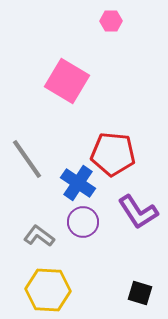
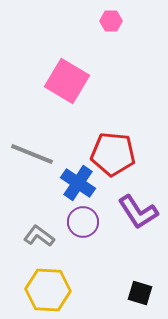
gray line: moved 5 px right, 5 px up; rotated 33 degrees counterclockwise
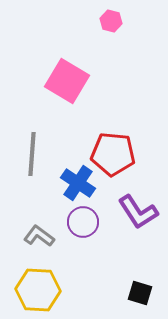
pink hexagon: rotated 15 degrees clockwise
gray line: rotated 72 degrees clockwise
yellow hexagon: moved 10 px left
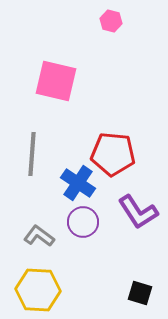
pink square: moved 11 px left; rotated 18 degrees counterclockwise
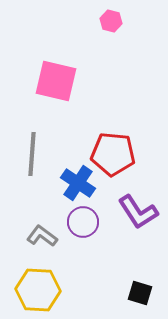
gray L-shape: moved 3 px right
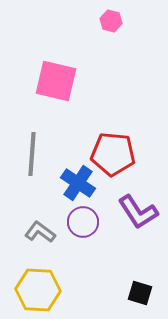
gray L-shape: moved 2 px left, 4 px up
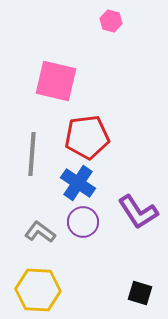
red pentagon: moved 26 px left, 17 px up; rotated 12 degrees counterclockwise
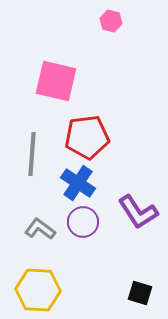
gray L-shape: moved 3 px up
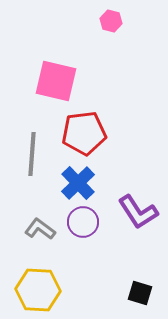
red pentagon: moved 3 px left, 4 px up
blue cross: rotated 12 degrees clockwise
